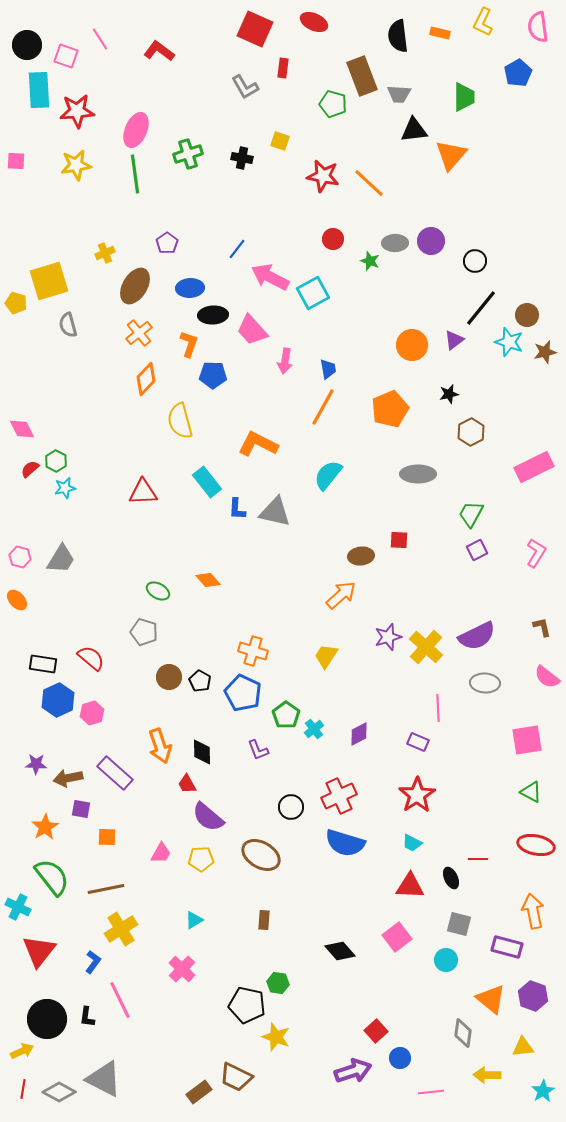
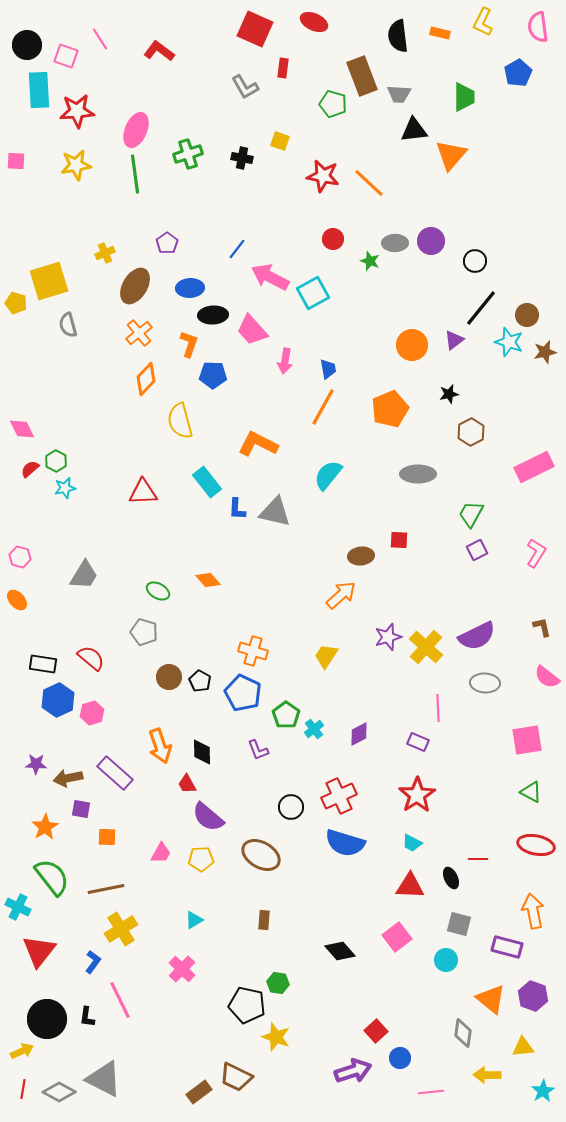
gray trapezoid at (61, 559): moved 23 px right, 16 px down
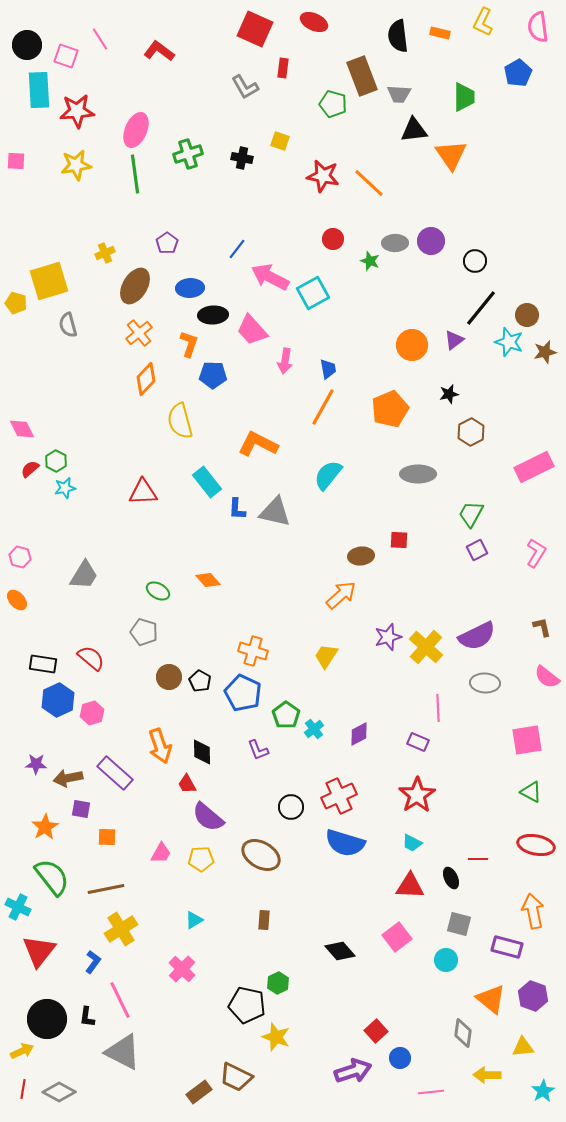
orange triangle at (451, 155): rotated 16 degrees counterclockwise
green hexagon at (278, 983): rotated 25 degrees clockwise
gray triangle at (104, 1079): moved 19 px right, 27 px up
